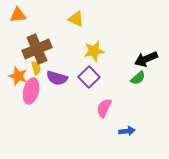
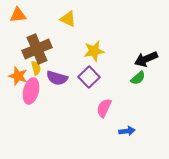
yellow triangle: moved 8 px left
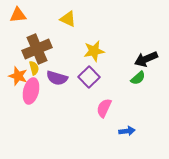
yellow semicircle: moved 2 px left
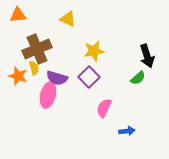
black arrow: moved 1 px right, 3 px up; rotated 85 degrees counterclockwise
pink ellipse: moved 17 px right, 4 px down
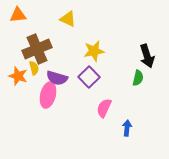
green semicircle: rotated 35 degrees counterclockwise
blue arrow: moved 3 px up; rotated 77 degrees counterclockwise
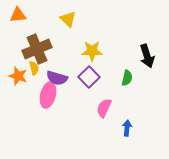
yellow triangle: rotated 18 degrees clockwise
yellow star: moved 2 px left; rotated 10 degrees clockwise
green semicircle: moved 11 px left
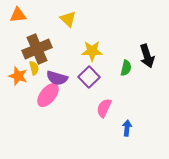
green semicircle: moved 1 px left, 10 px up
pink ellipse: rotated 25 degrees clockwise
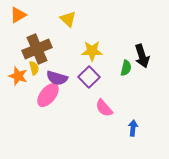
orange triangle: rotated 24 degrees counterclockwise
black arrow: moved 5 px left
pink semicircle: rotated 66 degrees counterclockwise
blue arrow: moved 6 px right
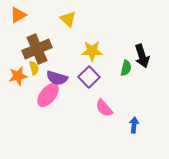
orange star: rotated 30 degrees counterclockwise
blue arrow: moved 1 px right, 3 px up
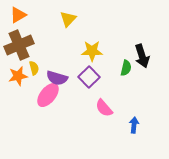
yellow triangle: rotated 30 degrees clockwise
brown cross: moved 18 px left, 4 px up
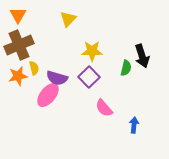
orange triangle: rotated 30 degrees counterclockwise
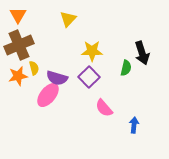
black arrow: moved 3 px up
